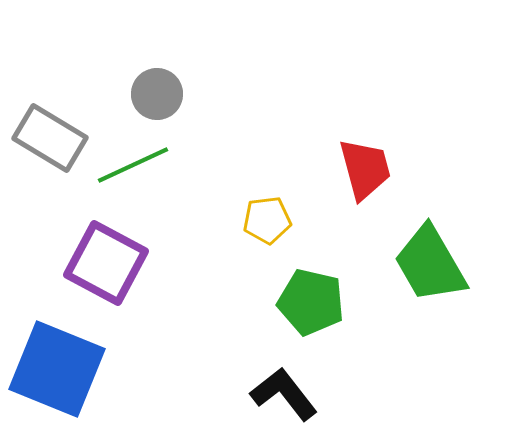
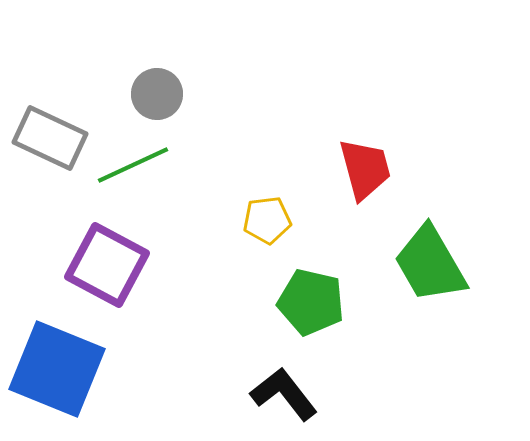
gray rectangle: rotated 6 degrees counterclockwise
purple square: moved 1 px right, 2 px down
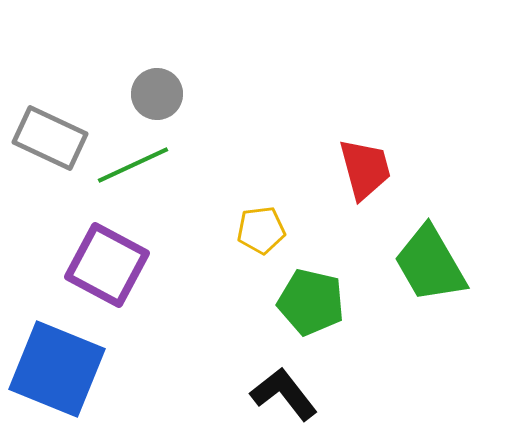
yellow pentagon: moved 6 px left, 10 px down
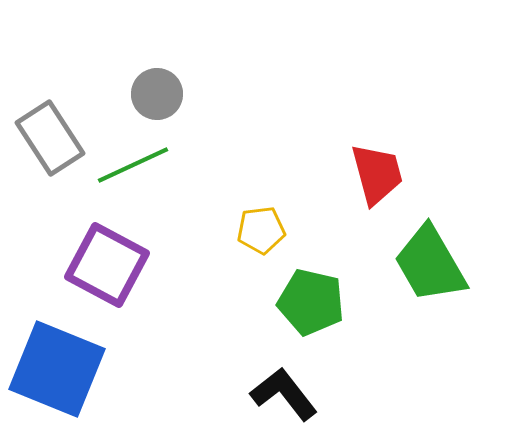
gray rectangle: rotated 32 degrees clockwise
red trapezoid: moved 12 px right, 5 px down
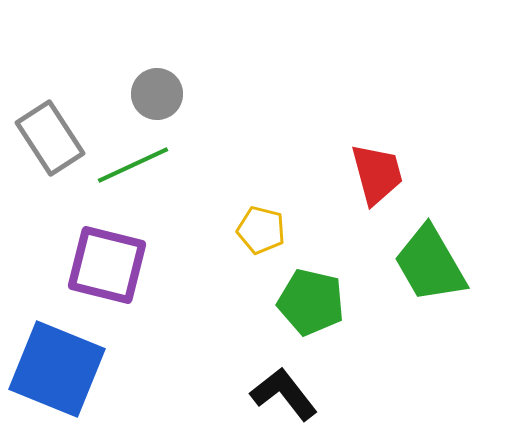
yellow pentagon: rotated 21 degrees clockwise
purple square: rotated 14 degrees counterclockwise
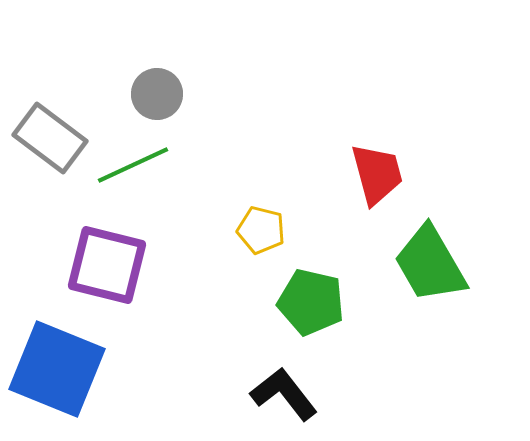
gray rectangle: rotated 20 degrees counterclockwise
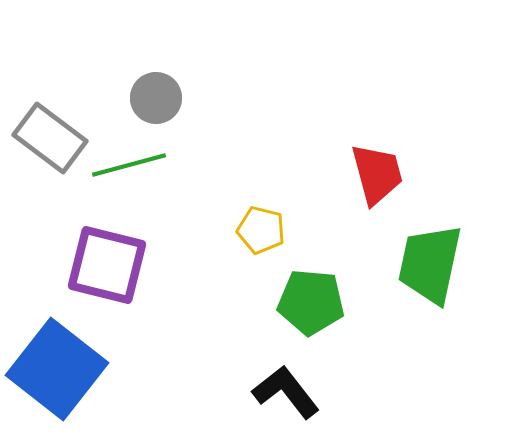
gray circle: moved 1 px left, 4 px down
green line: moved 4 px left; rotated 10 degrees clockwise
green trapezoid: rotated 42 degrees clockwise
green pentagon: rotated 8 degrees counterclockwise
blue square: rotated 16 degrees clockwise
black L-shape: moved 2 px right, 2 px up
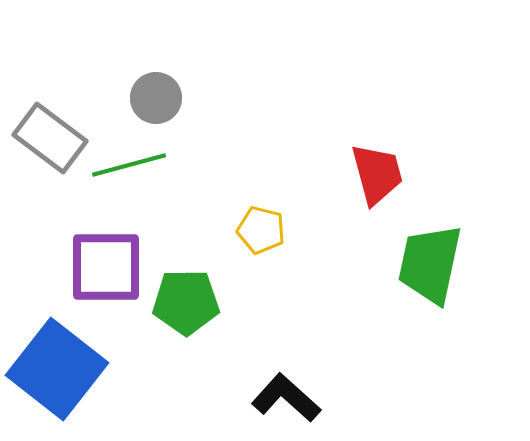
purple square: moved 1 px left, 2 px down; rotated 14 degrees counterclockwise
green pentagon: moved 125 px left; rotated 6 degrees counterclockwise
black L-shape: moved 6 px down; rotated 10 degrees counterclockwise
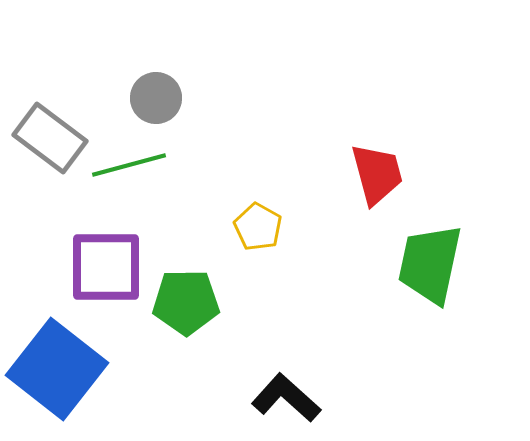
yellow pentagon: moved 3 px left, 3 px up; rotated 15 degrees clockwise
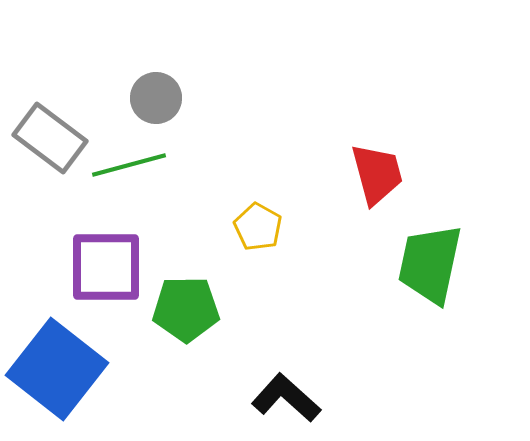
green pentagon: moved 7 px down
